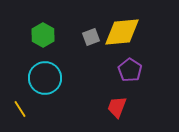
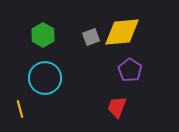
yellow line: rotated 18 degrees clockwise
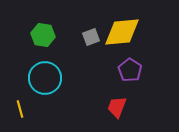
green hexagon: rotated 20 degrees counterclockwise
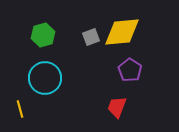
green hexagon: rotated 25 degrees counterclockwise
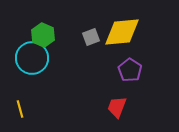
green hexagon: rotated 20 degrees counterclockwise
cyan circle: moved 13 px left, 20 px up
